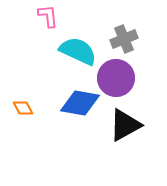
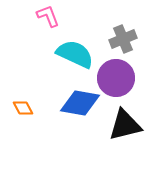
pink L-shape: rotated 15 degrees counterclockwise
gray cross: moved 1 px left
cyan semicircle: moved 3 px left, 3 px down
black triangle: rotated 15 degrees clockwise
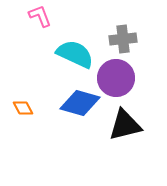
pink L-shape: moved 8 px left
gray cross: rotated 16 degrees clockwise
blue diamond: rotated 6 degrees clockwise
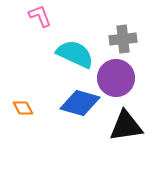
black triangle: moved 1 px right, 1 px down; rotated 6 degrees clockwise
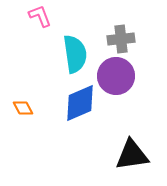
gray cross: moved 2 px left
cyan semicircle: rotated 57 degrees clockwise
purple circle: moved 2 px up
blue diamond: rotated 39 degrees counterclockwise
black triangle: moved 6 px right, 29 px down
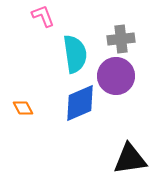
pink L-shape: moved 3 px right
black triangle: moved 2 px left, 4 px down
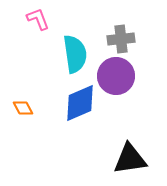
pink L-shape: moved 5 px left, 3 px down
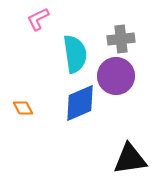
pink L-shape: rotated 95 degrees counterclockwise
